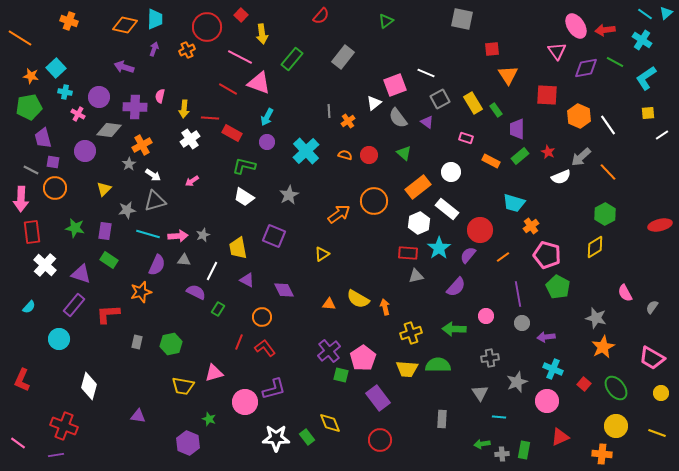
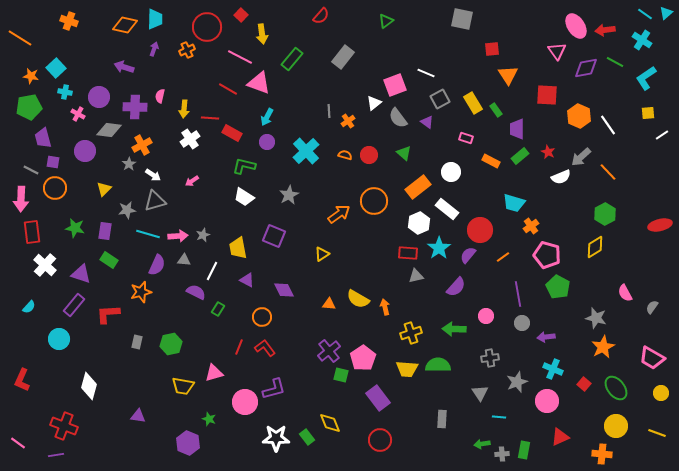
red line at (239, 342): moved 5 px down
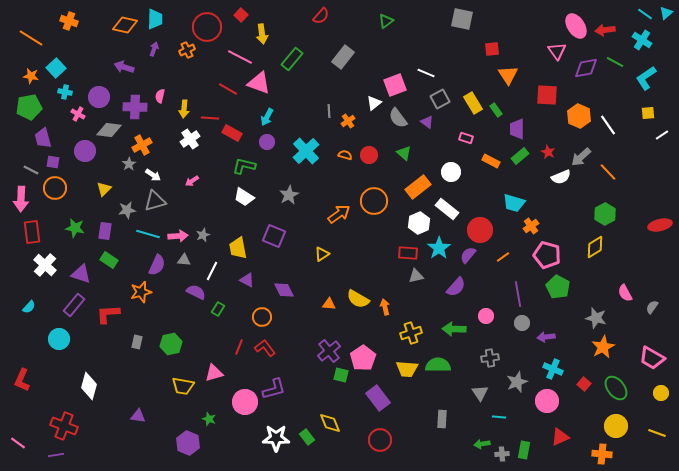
orange line at (20, 38): moved 11 px right
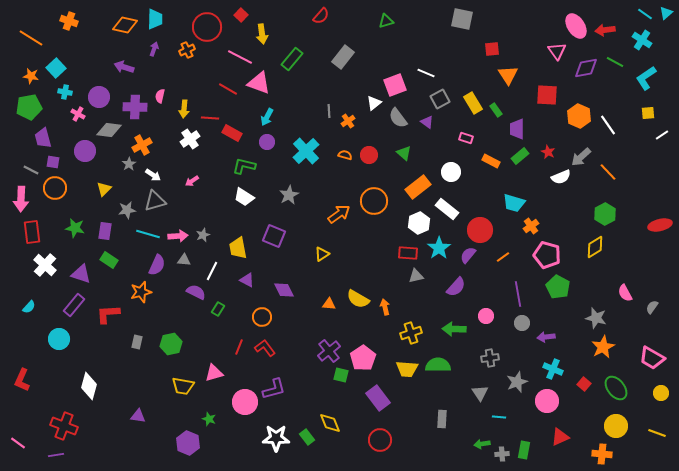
green triangle at (386, 21): rotated 21 degrees clockwise
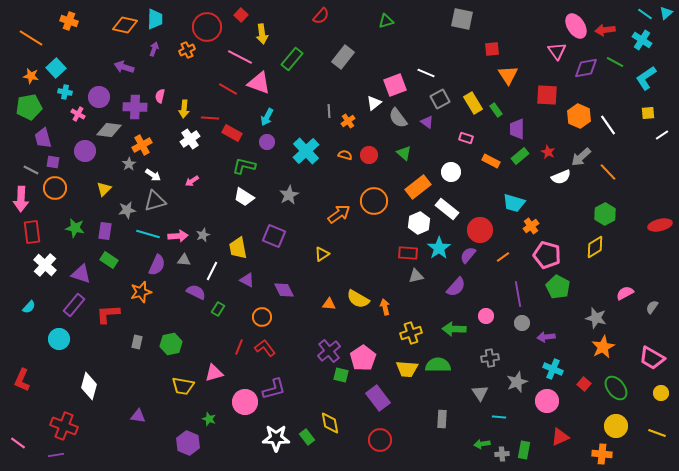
pink semicircle at (625, 293): rotated 90 degrees clockwise
yellow diamond at (330, 423): rotated 10 degrees clockwise
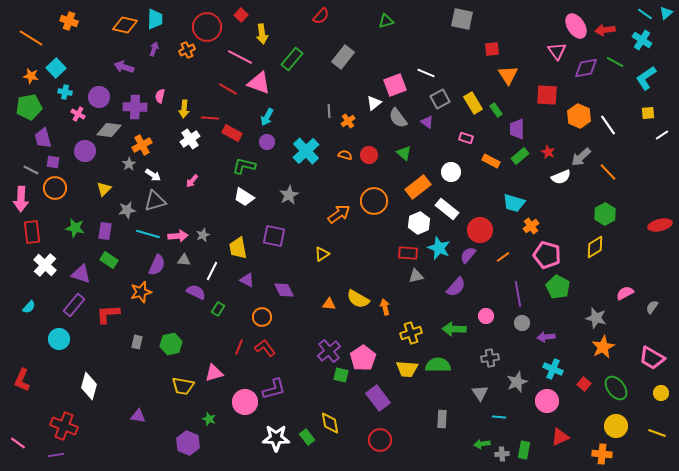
pink arrow at (192, 181): rotated 16 degrees counterclockwise
purple square at (274, 236): rotated 10 degrees counterclockwise
cyan star at (439, 248): rotated 15 degrees counterclockwise
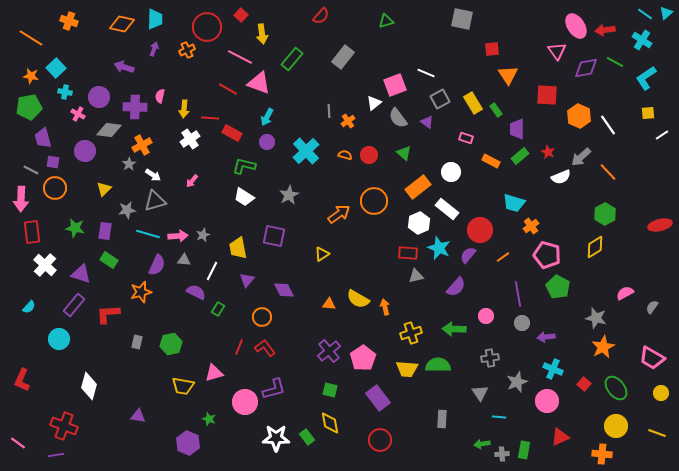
orange diamond at (125, 25): moved 3 px left, 1 px up
purple triangle at (247, 280): rotated 42 degrees clockwise
green square at (341, 375): moved 11 px left, 15 px down
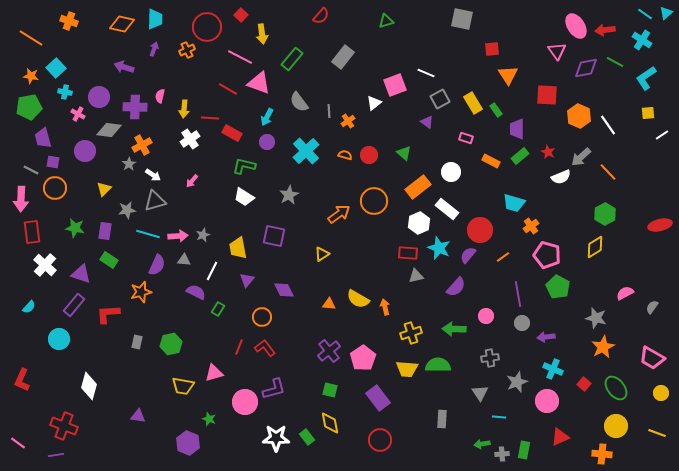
gray semicircle at (398, 118): moved 99 px left, 16 px up
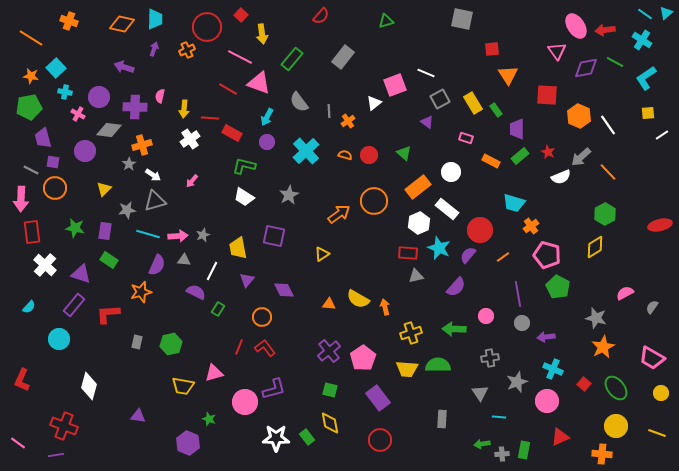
orange cross at (142, 145): rotated 12 degrees clockwise
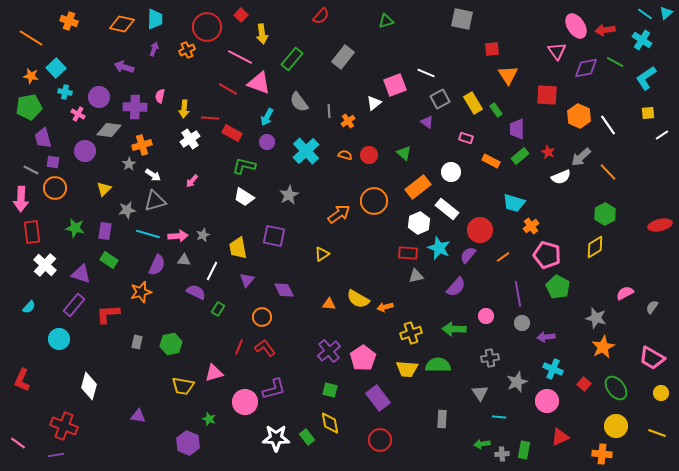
orange arrow at (385, 307): rotated 91 degrees counterclockwise
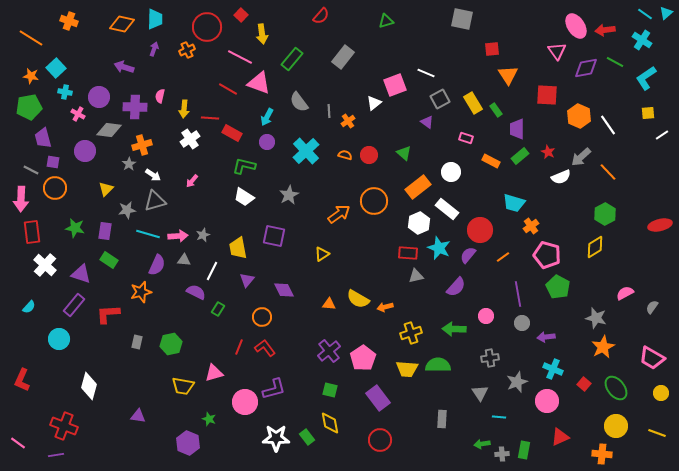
yellow triangle at (104, 189): moved 2 px right
